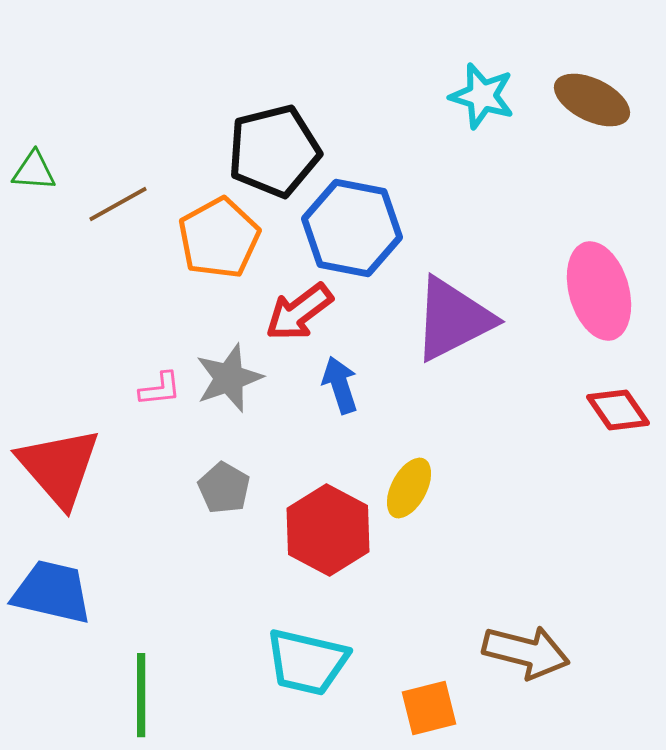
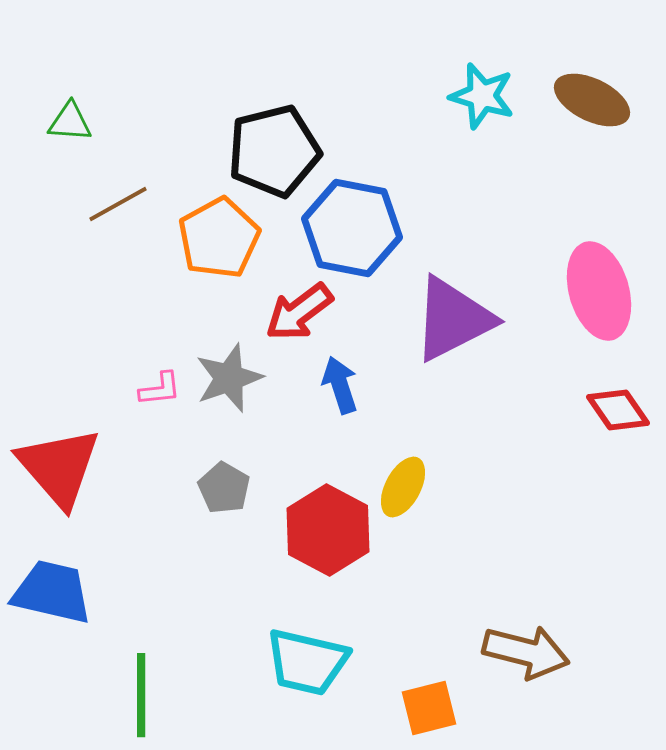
green triangle: moved 36 px right, 49 px up
yellow ellipse: moved 6 px left, 1 px up
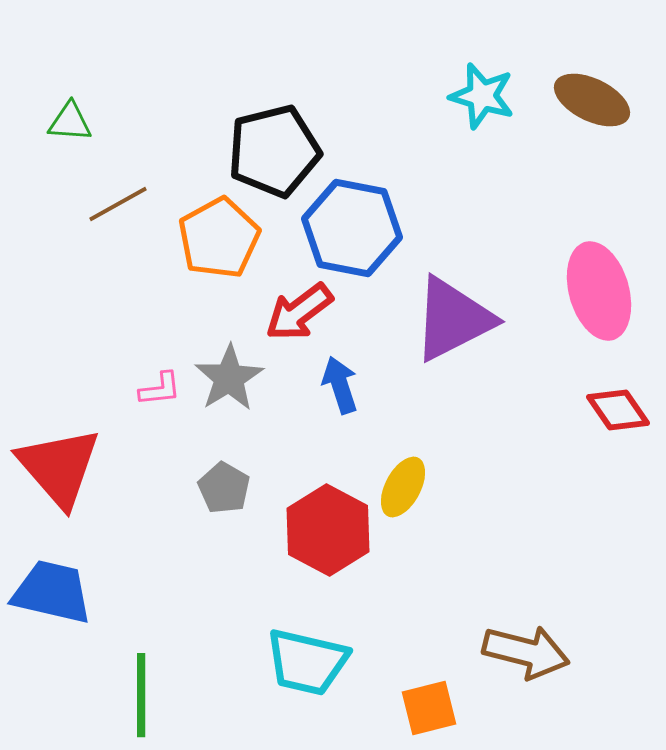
gray star: rotated 12 degrees counterclockwise
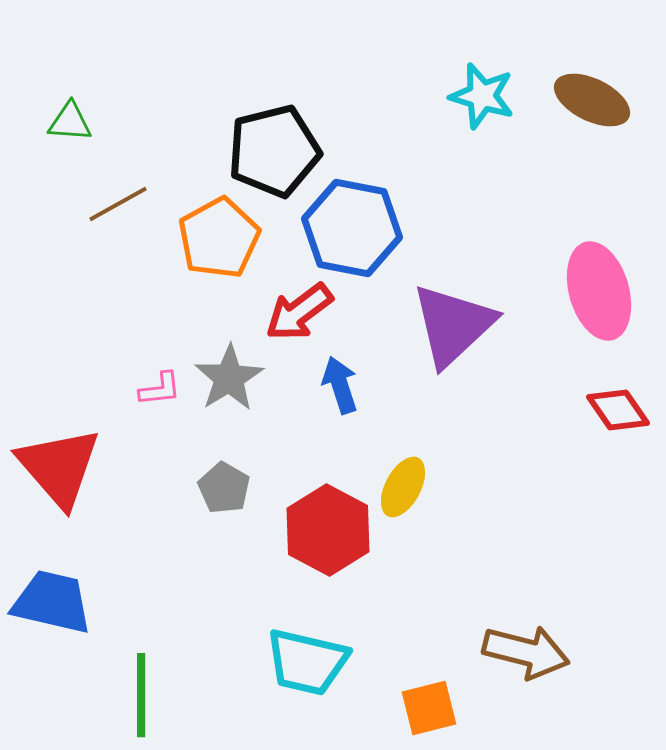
purple triangle: moved 6 px down; rotated 16 degrees counterclockwise
blue trapezoid: moved 10 px down
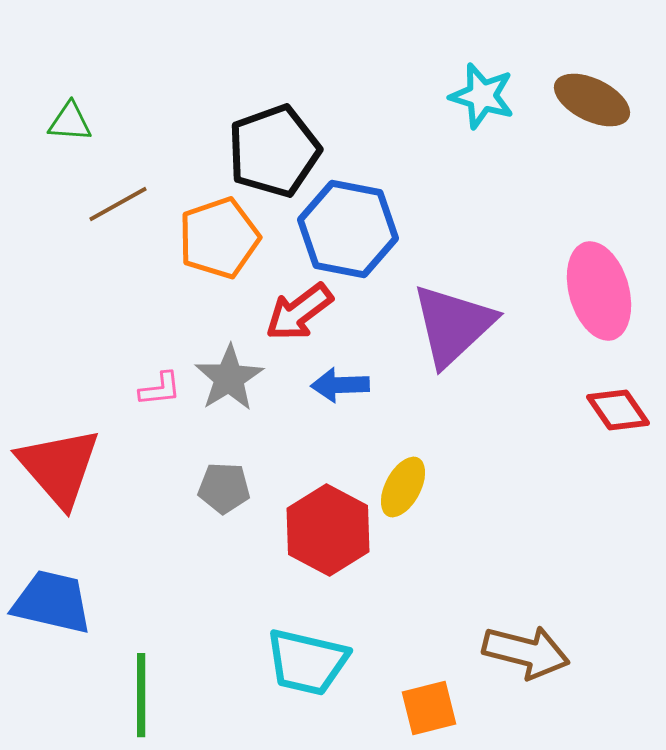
black pentagon: rotated 6 degrees counterclockwise
blue hexagon: moved 4 px left, 1 px down
orange pentagon: rotated 10 degrees clockwise
blue arrow: rotated 74 degrees counterclockwise
gray pentagon: rotated 27 degrees counterclockwise
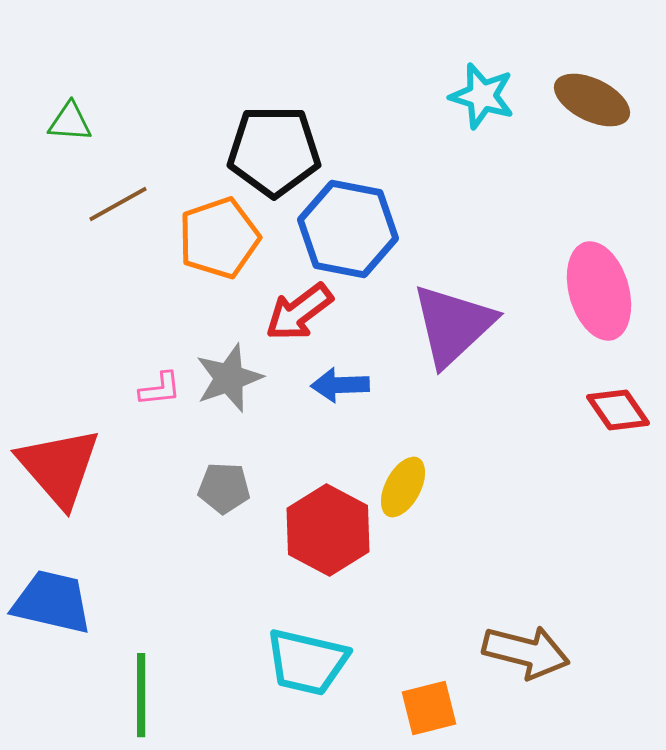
black pentagon: rotated 20 degrees clockwise
gray star: rotated 12 degrees clockwise
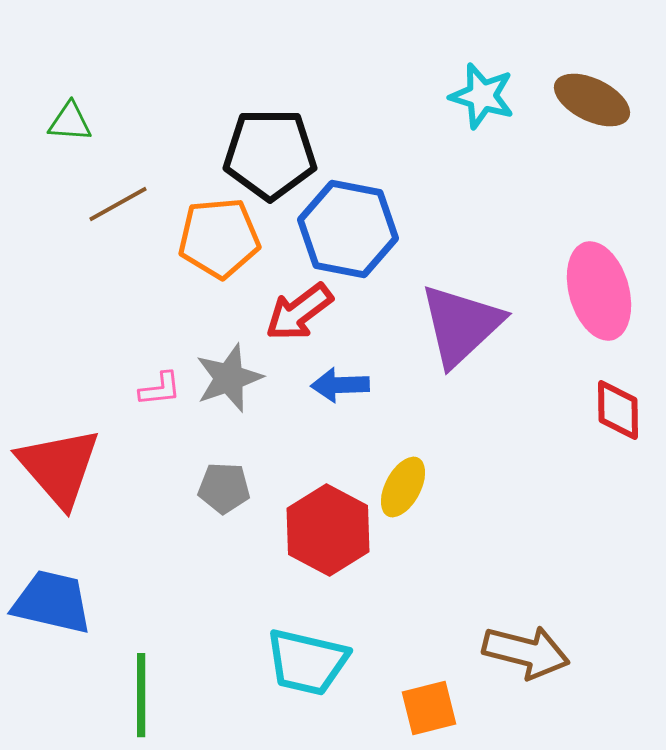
black pentagon: moved 4 px left, 3 px down
orange pentagon: rotated 14 degrees clockwise
purple triangle: moved 8 px right
red diamond: rotated 34 degrees clockwise
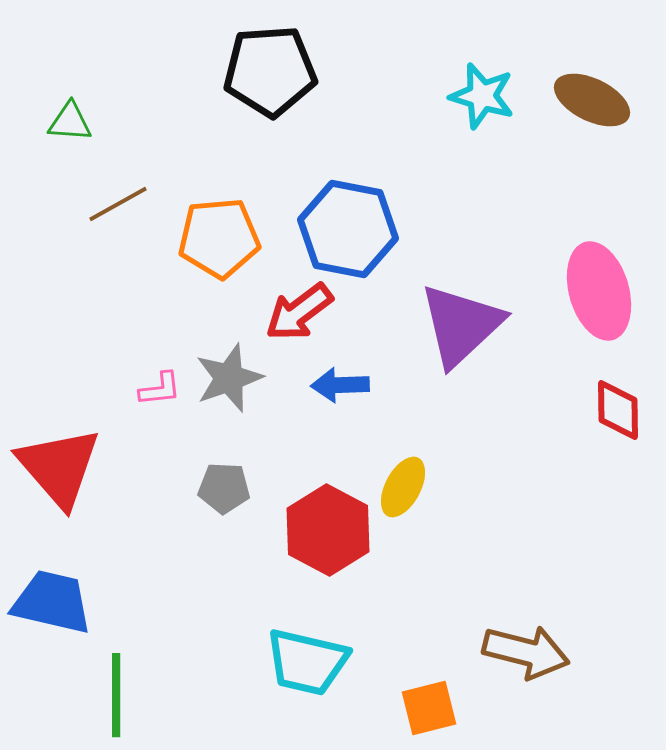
black pentagon: moved 83 px up; rotated 4 degrees counterclockwise
green line: moved 25 px left
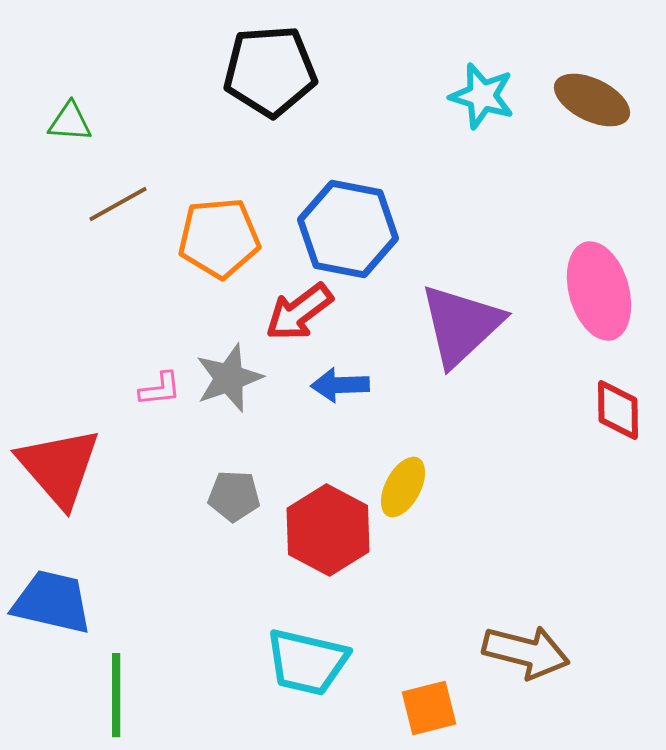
gray pentagon: moved 10 px right, 8 px down
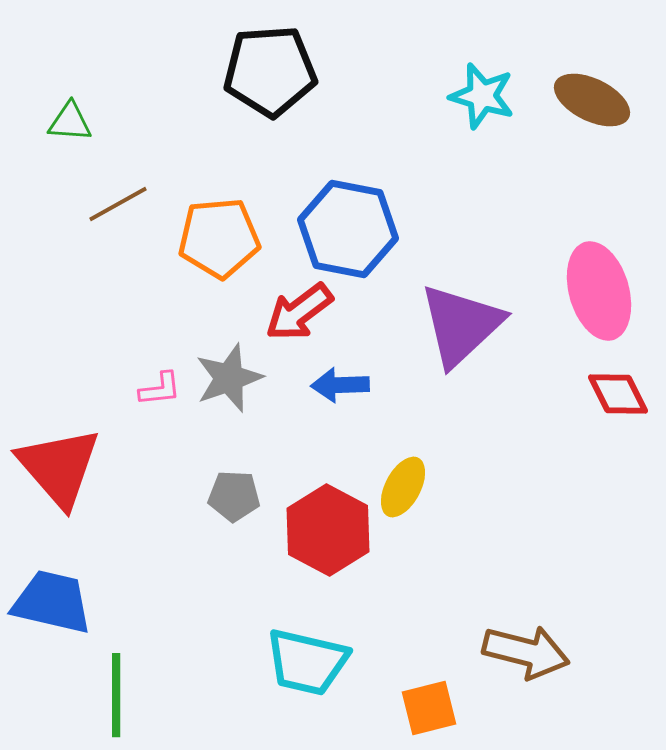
red diamond: moved 16 px up; rotated 26 degrees counterclockwise
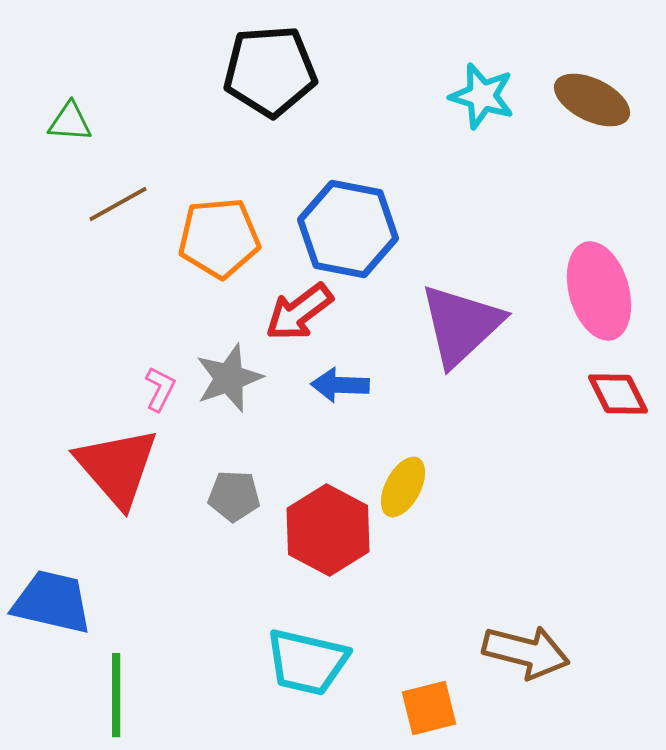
blue arrow: rotated 4 degrees clockwise
pink L-shape: rotated 57 degrees counterclockwise
red triangle: moved 58 px right
